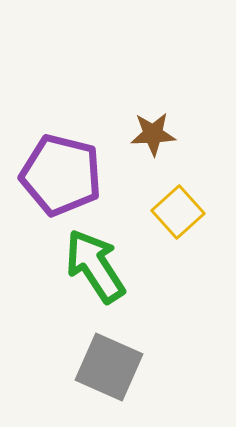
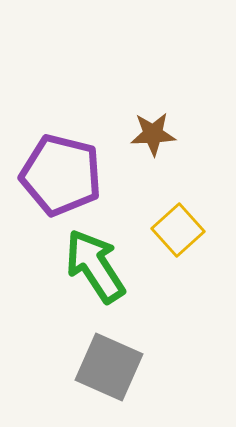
yellow square: moved 18 px down
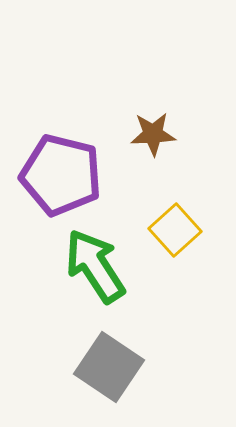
yellow square: moved 3 px left
gray square: rotated 10 degrees clockwise
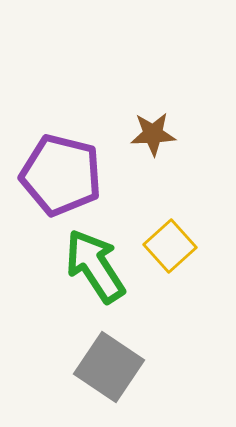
yellow square: moved 5 px left, 16 px down
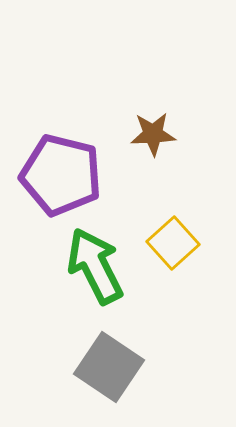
yellow square: moved 3 px right, 3 px up
green arrow: rotated 6 degrees clockwise
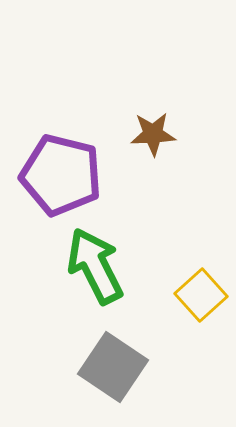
yellow square: moved 28 px right, 52 px down
gray square: moved 4 px right
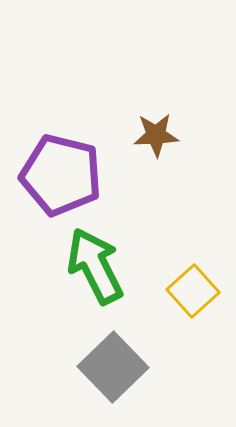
brown star: moved 3 px right, 1 px down
yellow square: moved 8 px left, 4 px up
gray square: rotated 12 degrees clockwise
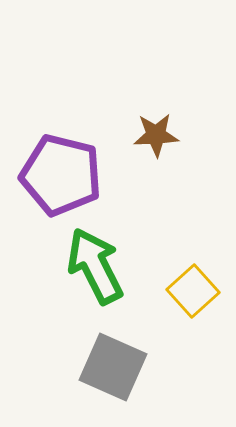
gray square: rotated 22 degrees counterclockwise
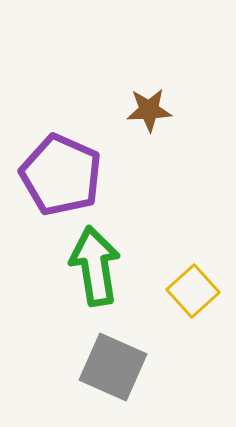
brown star: moved 7 px left, 25 px up
purple pentagon: rotated 10 degrees clockwise
green arrow: rotated 18 degrees clockwise
